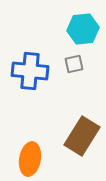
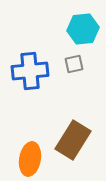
blue cross: rotated 12 degrees counterclockwise
brown rectangle: moved 9 px left, 4 px down
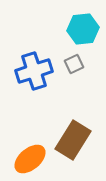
gray square: rotated 12 degrees counterclockwise
blue cross: moved 4 px right; rotated 12 degrees counterclockwise
orange ellipse: rotated 40 degrees clockwise
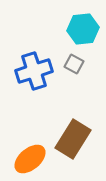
gray square: rotated 36 degrees counterclockwise
brown rectangle: moved 1 px up
